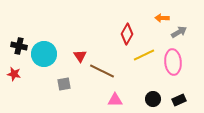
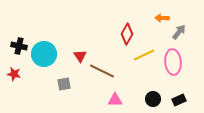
gray arrow: rotated 21 degrees counterclockwise
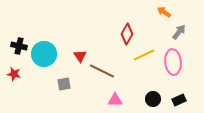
orange arrow: moved 2 px right, 6 px up; rotated 32 degrees clockwise
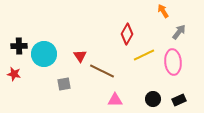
orange arrow: moved 1 px left, 1 px up; rotated 24 degrees clockwise
black cross: rotated 14 degrees counterclockwise
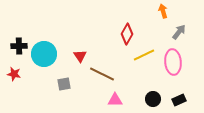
orange arrow: rotated 16 degrees clockwise
brown line: moved 3 px down
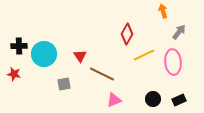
pink triangle: moved 1 px left; rotated 21 degrees counterclockwise
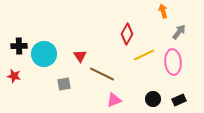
red star: moved 2 px down
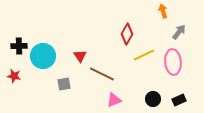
cyan circle: moved 1 px left, 2 px down
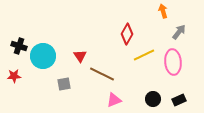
black cross: rotated 21 degrees clockwise
red star: rotated 16 degrees counterclockwise
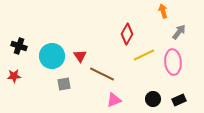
cyan circle: moved 9 px right
